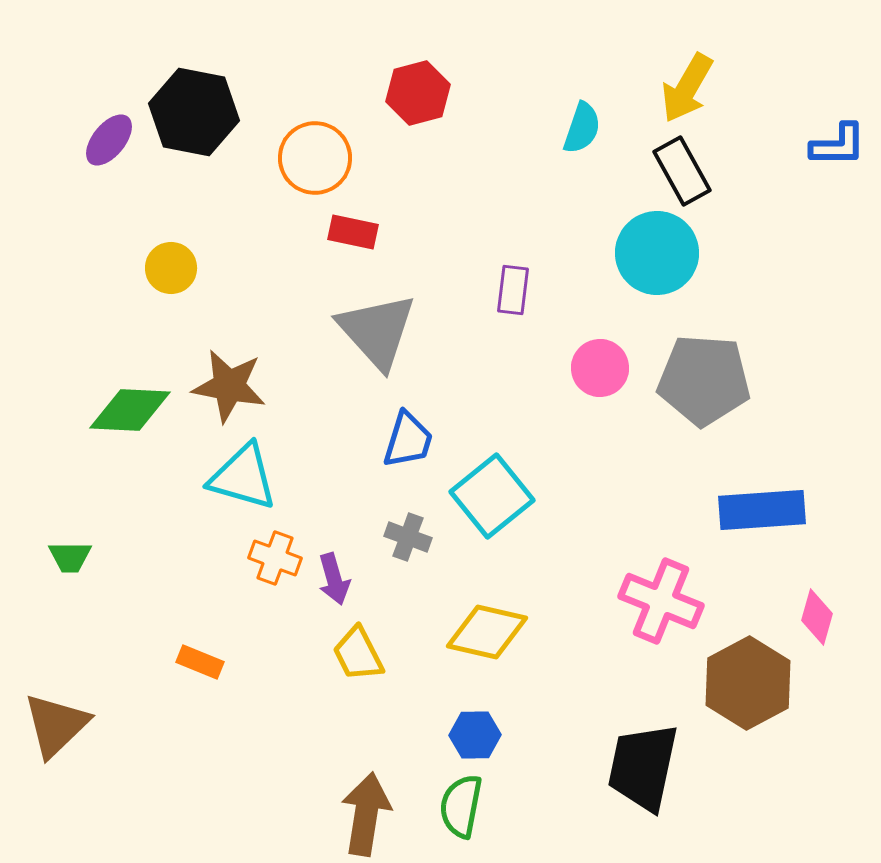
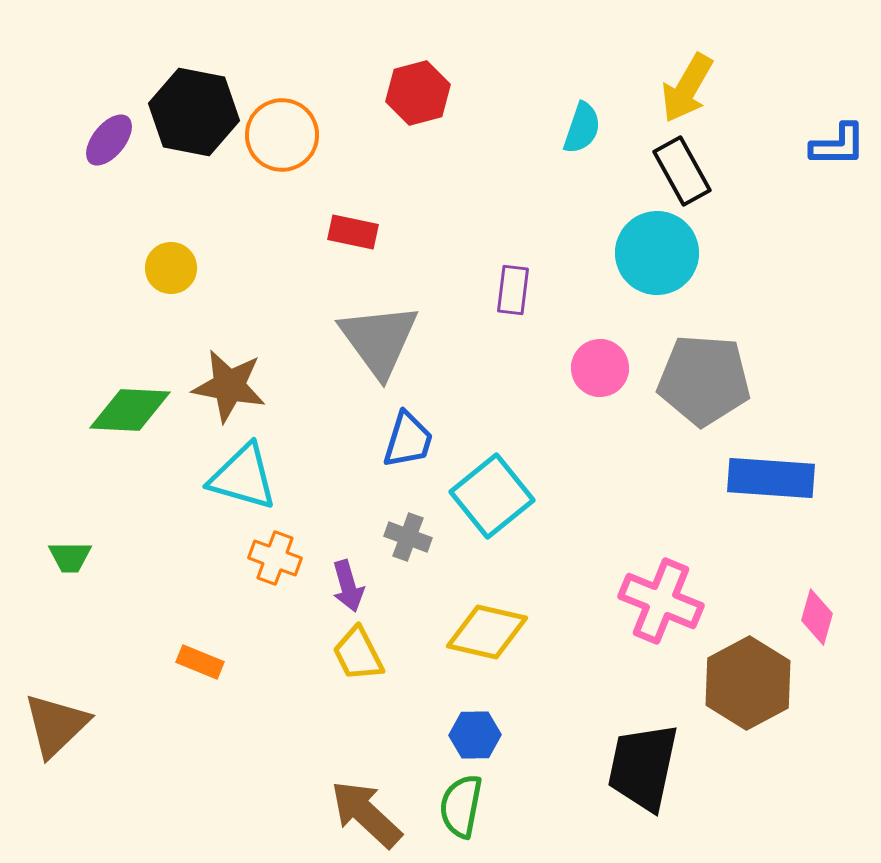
orange circle: moved 33 px left, 23 px up
gray triangle: moved 2 px right, 9 px down; rotated 6 degrees clockwise
blue rectangle: moved 9 px right, 32 px up; rotated 8 degrees clockwise
purple arrow: moved 14 px right, 7 px down
brown arrow: rotated 56 degrees counterclockwise
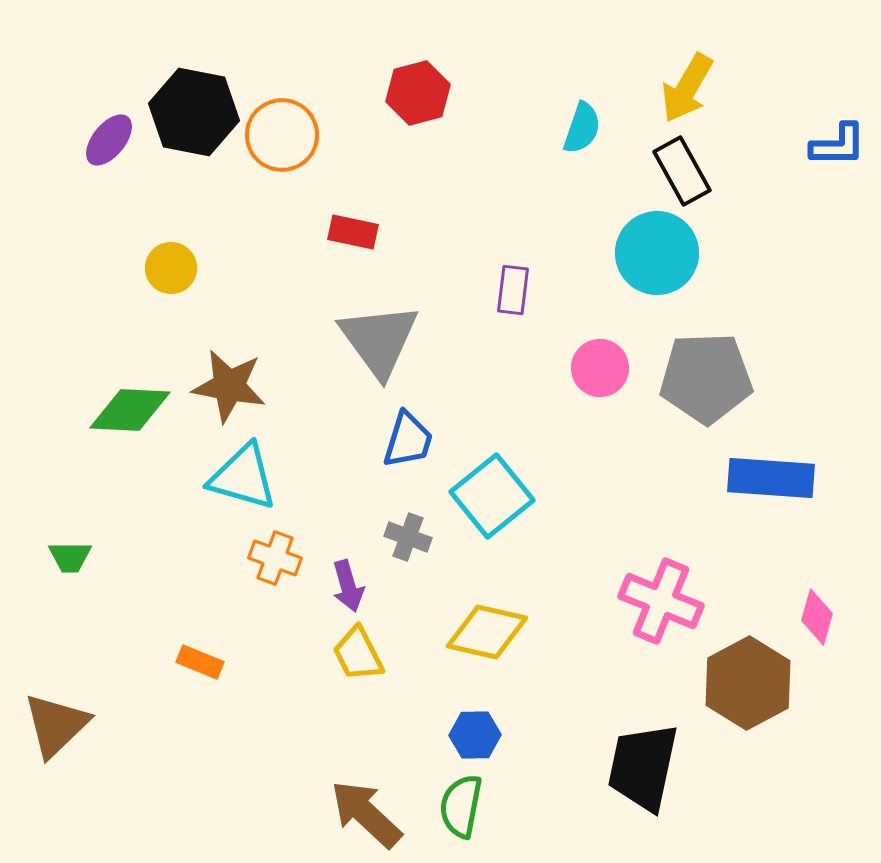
gray pentagon: moved 2 px right, 2 px up; rotated 6 degrees counterclockwise
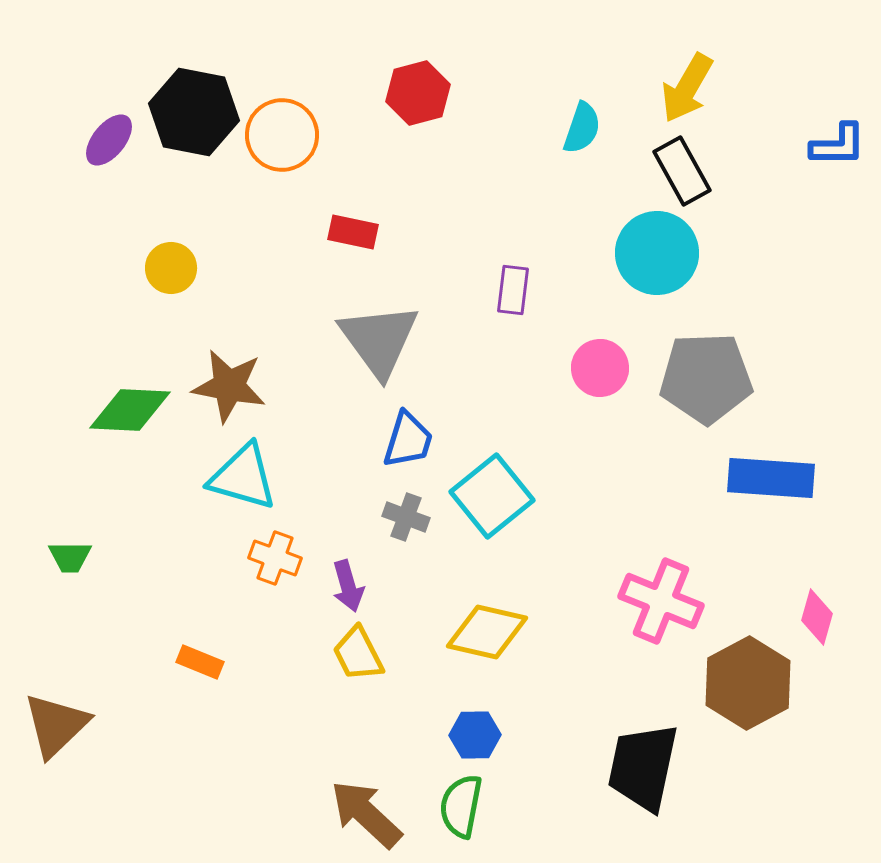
gray cross: moved 2 px left, 20 px up
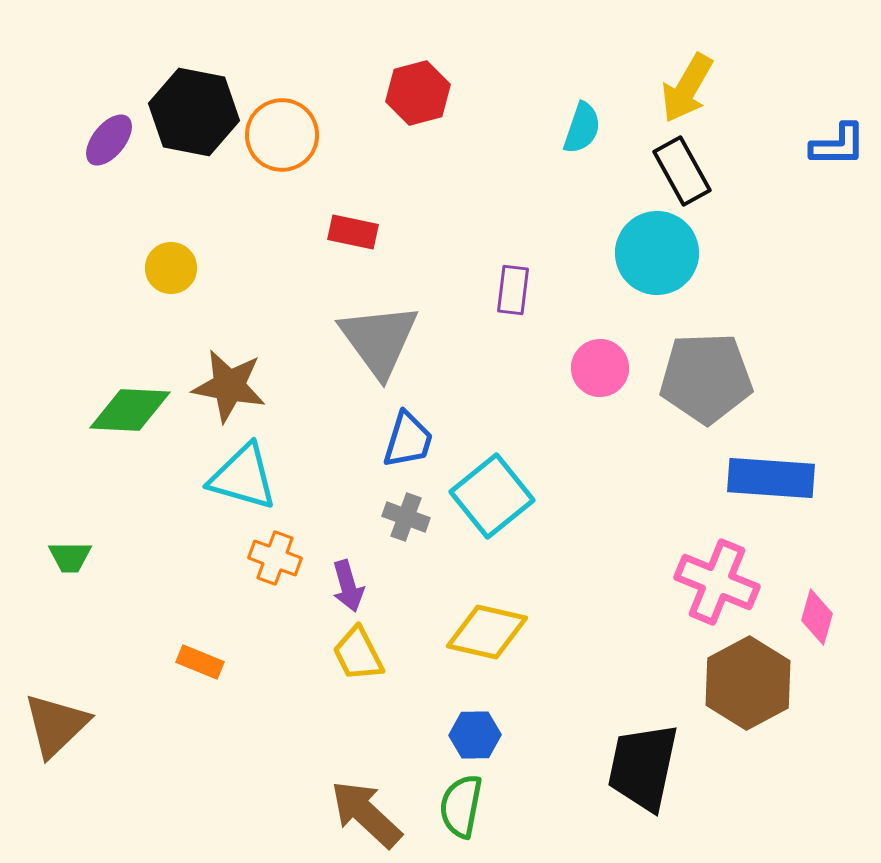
pink cross: moved 56 px right, 19 px up
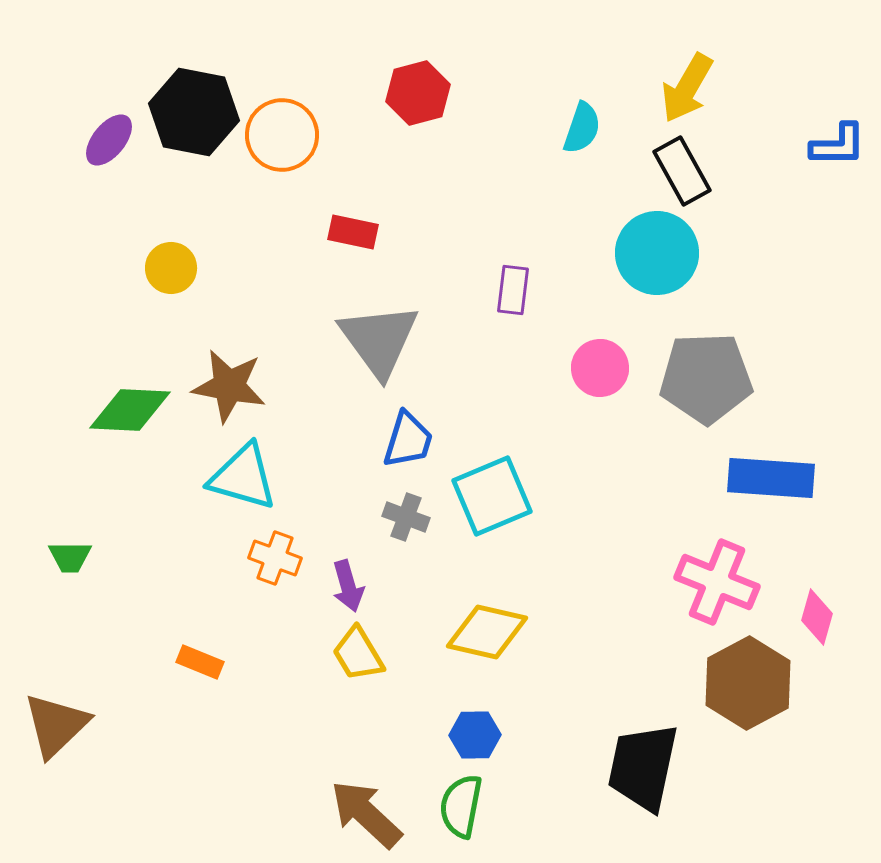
cyan square: rotated 16 degrees clockwise
yellow trapezoid: rotated 4 degrees counterclockwise
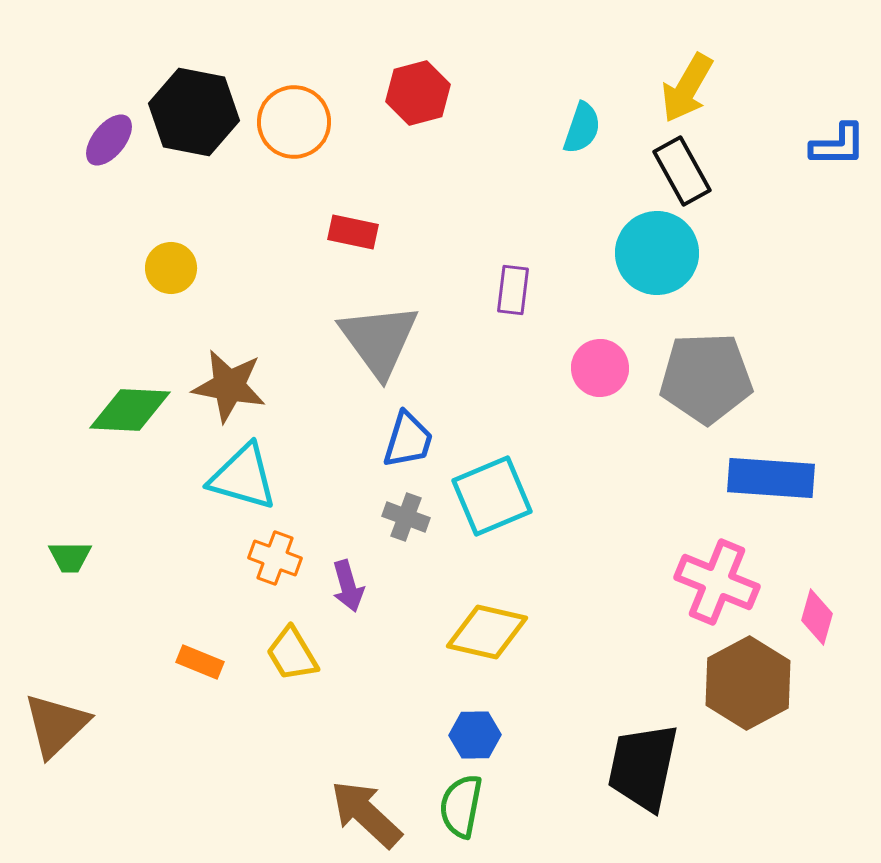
orange circle: moved 12 px right, 13 px up
yellow trapezoid: moved 66 px left
